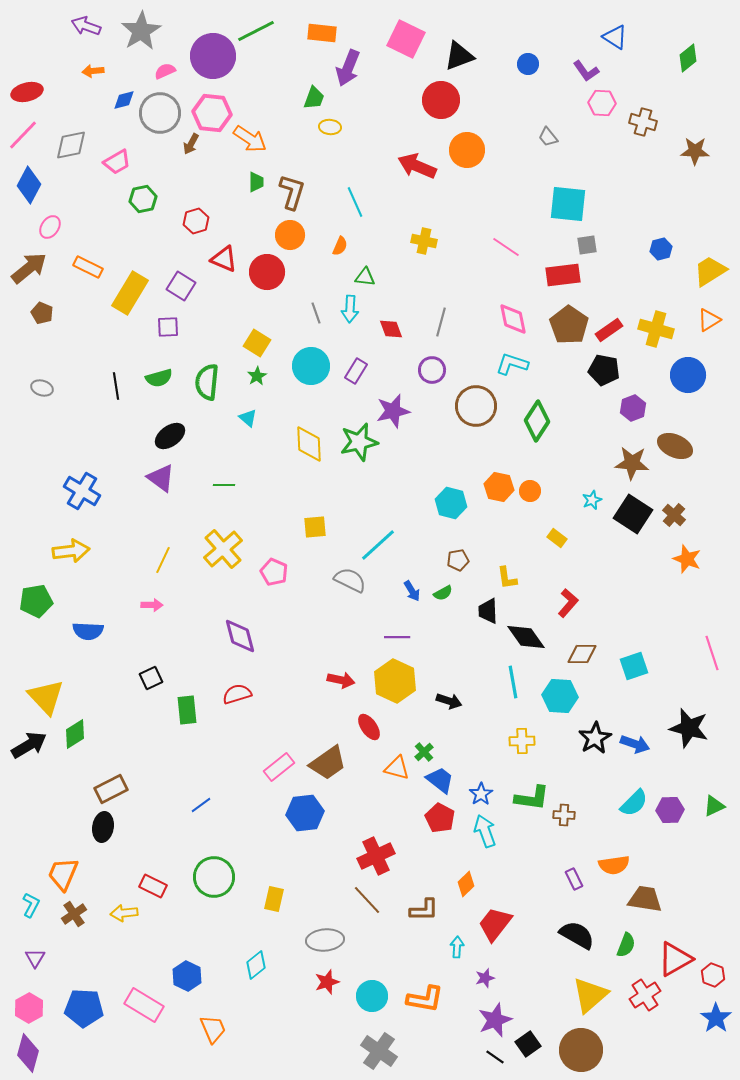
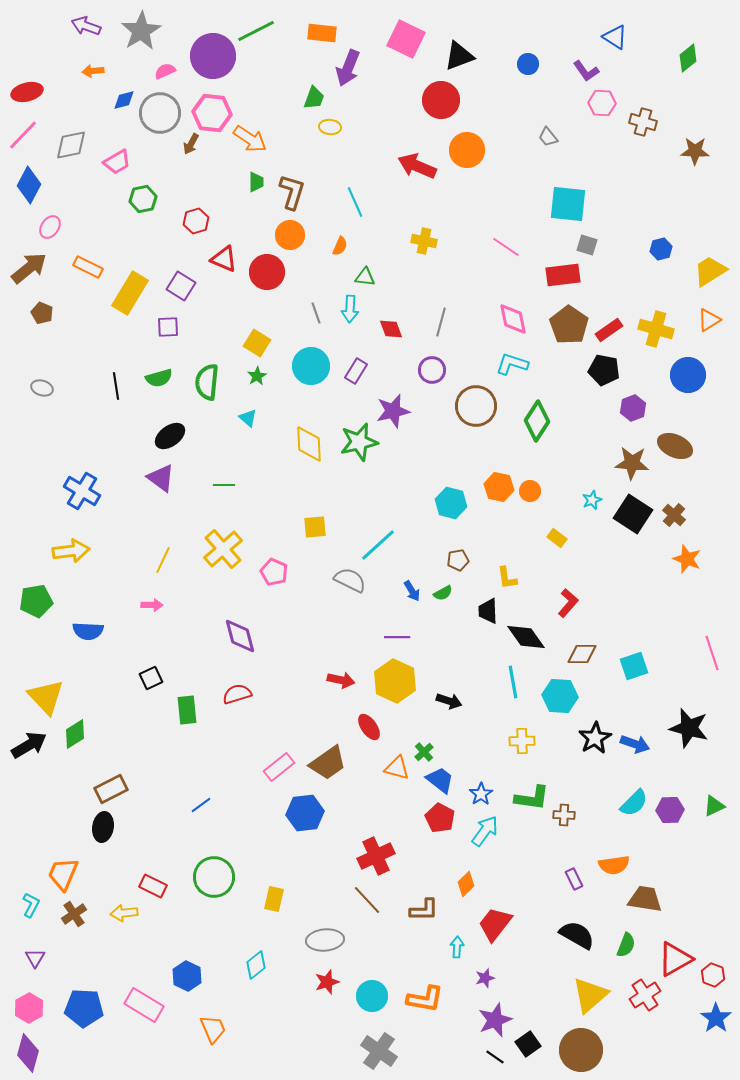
gray square at (587, 245): rotated 25 degrees clockwise
cyan arrow at (485, 831): rotated 56 degrees clockwise
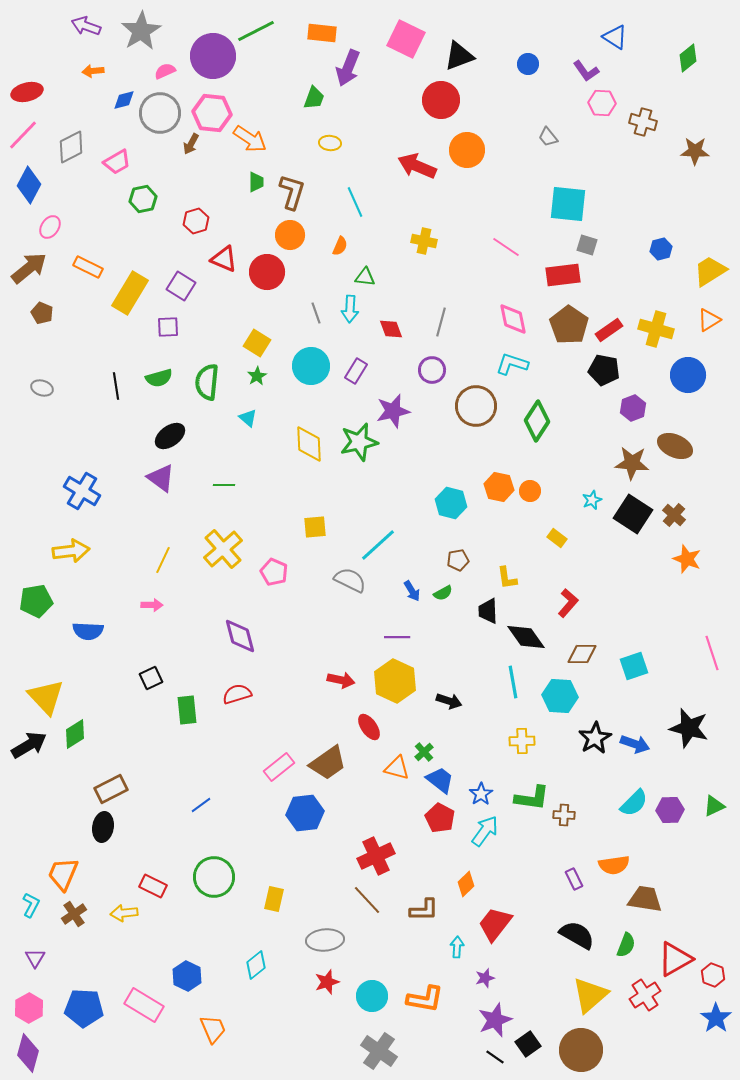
yellow ellipse at (330, 127): moved 16 px down
gray diamond at (71, 145): moved 2 px down; rotated 16 degrees counterclockwise
